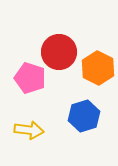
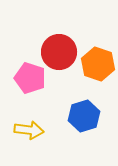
orange hexagon: moved 4 px up; rotated 8 degrees counterclockwise
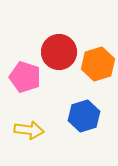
orange hexagon: rotated 24 degrees clockwise
pink pentagon: moved 5 px left, 1 px up
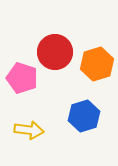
red circle: moved 4 px left
orange hexagon: moved 1 px left
pink pentagon: moved 3 px left, 1 px down
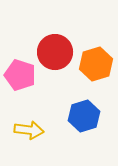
orange hexagon: moved 1 px left
pink pentagon: moved 2 px left, 3 px up
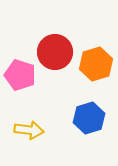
blue hexagon: moved 5 px right, 2 px down
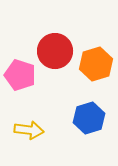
red circle: moved 1 px up
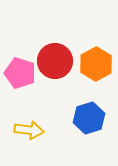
red circle: moved 10 px down
orange hexagon: rotated 12 degrees counterclockwise
pink pentagon: moved 2 px up
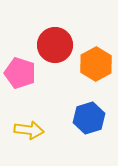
red circle: moved 16 px up
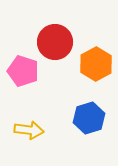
red circle: moved 3 px up
pink pentagon: moved 3 px right, 2 px up
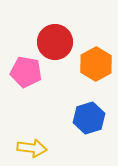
pink pentagon: moved 3 px right, 1 px down; rotated 8 degrees counterclockwise
yellow arrow: moved 3 px right, 18 px down
